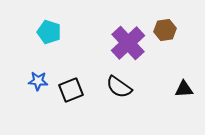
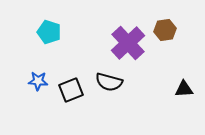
black semicircle: moved 10 px left, 5 px up; rotated 20 degrees counterclockwise
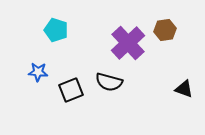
cyan pentagon: moved 7 px right, 2 px up
blue star: moved 9 px up
black triangle: rotated 24 degrees clockwise
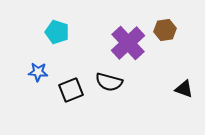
cyan pentagon: moved 1 px right, 2 px down
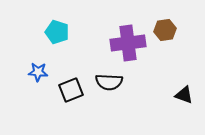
purple cross: rotated 36 degrees clockwise
black semicircle: rotated 12 degrees counterclockwise
black triangle: moved 6 px down
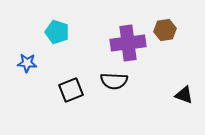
blue star: moved 11 px left, 9 px up
black semicircle: moved 5 px right, 1 px up
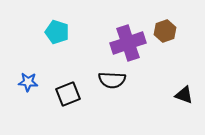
brown hexagon: moved 1 px down; rotated 10 degrees counterclockwise
purple cross: rotated 12 degrees counterclockwise
blue star: moved 1 px right, 19 px down
black semicircle: moved 2 px left, 1 px up
black square: moved 3 px left, 4 px down
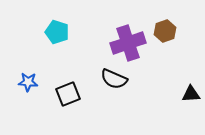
black semicircle: moved 2 px right, 1 px up; rotated 20 degrees clockwise
black triangle: moved 7 px right, 1 px up; rotated 24 degrees counterclockwise
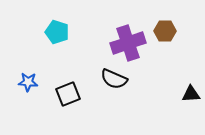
brown hexagon: rotated 20 degrees clockwise
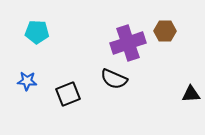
cyan pentagon: moved 20 px left; rotated 15 degrees counterclockwise
blue star: moved 1 px left, 1 px up
